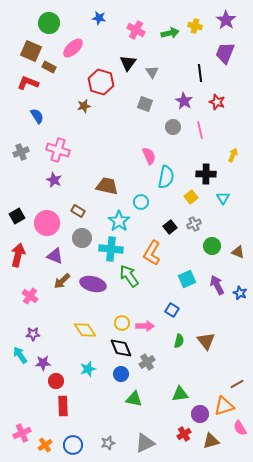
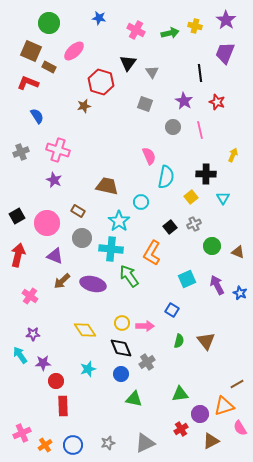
pink ellipse at (73, 48): moved 1 px right, 3 px down
red cross at (184, 434): moved 3 px left, 5 px up
brown triangle at (211, 441): rotated 12 degrees counterclockwise
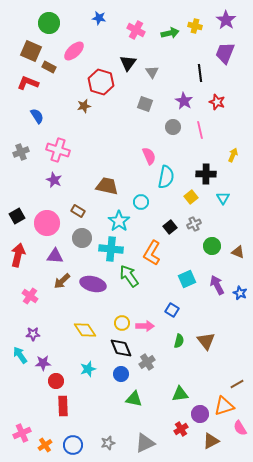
purple triangle at (55, 256): rotated 18 degrees counterclockwise
